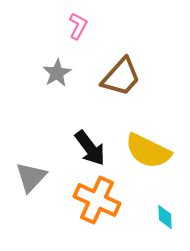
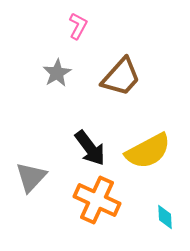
yellow semicircle: rotated 54 degrees counterclockwise
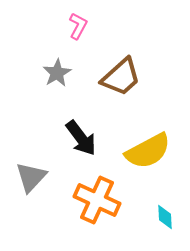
brown trapezoid: rotated 6 degrees clockwise
black arrow: moved 9 px left, 10 px up
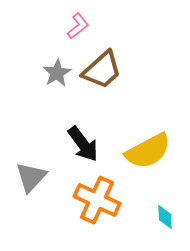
pink L-shape: rotated 24 degrees clockwise
brown trapezoid: moved 19 px left, 7 px up
black arrow: moved 2 px right, 6 px down
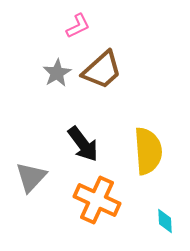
pink L-shape: rotated 12 degrees clockwise
yellow semicircle: rotated 66 degrees counterclockwise
cyan diamond: moved 4 px down
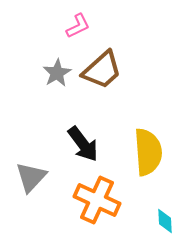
yellow semicircle: moved 1 px down
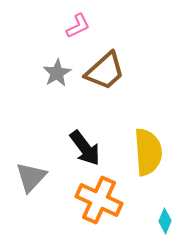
brown trapezoid: moved 3 px right, 1 px down
black arrow: moved 2 px right, 4 px down
orange cross: moved 2 px right
cyan diamond: rotated 25 degrees clockwise
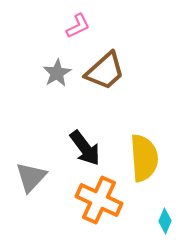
yellow semicircle: moved 4 px left, 6 px down
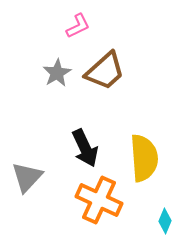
black arrow: rotated 12 degrees clockwise
gray triangle: moved 4 px left
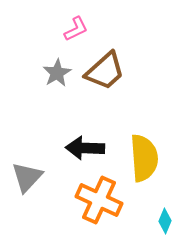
pink L-shape: moved 2 px left, 3 px down
black arrow: rotated 117 degrees clockwise
